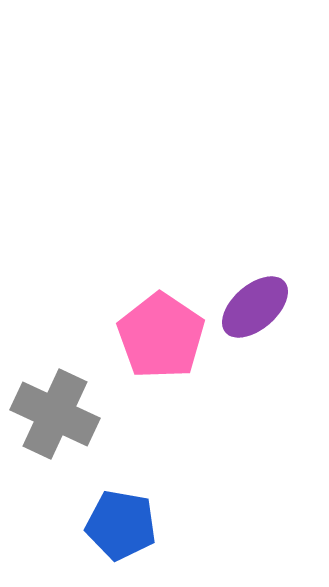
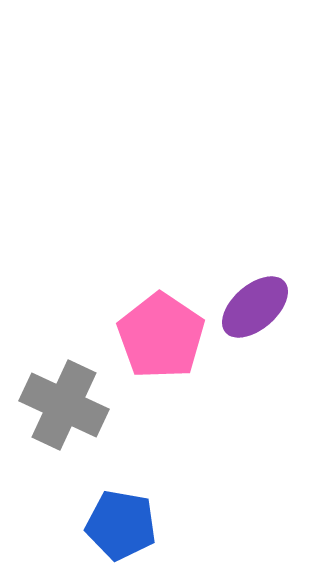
gray cross: moved 9 px right, 9 px up
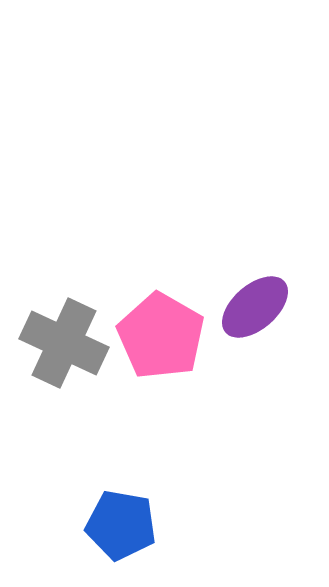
pink pentagon: rotated 4 degrees counterclockwise
gray cross: moved 62 px up
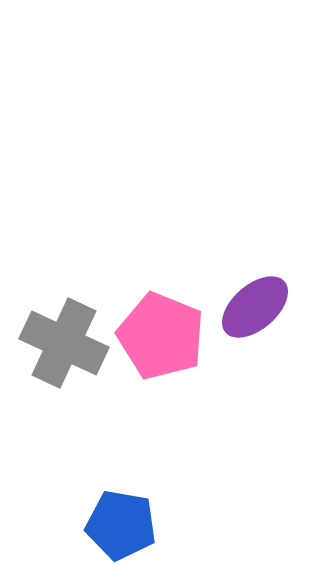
pink pentagon: rotated 8 degrees counterclockwise
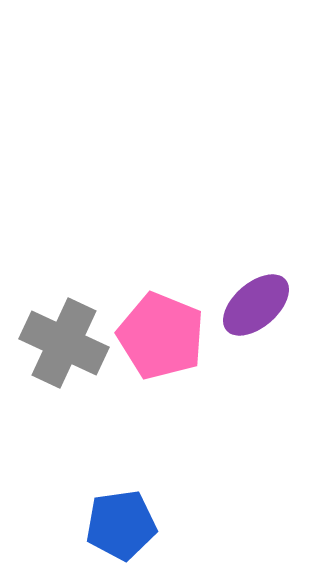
purple ellipse: moved 1 px right, 2 px up
blue pentagon: rotated 18 degrees counterclockwise
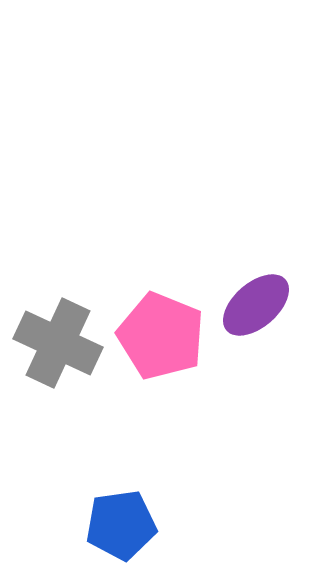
gray cross: moved 6 px left
